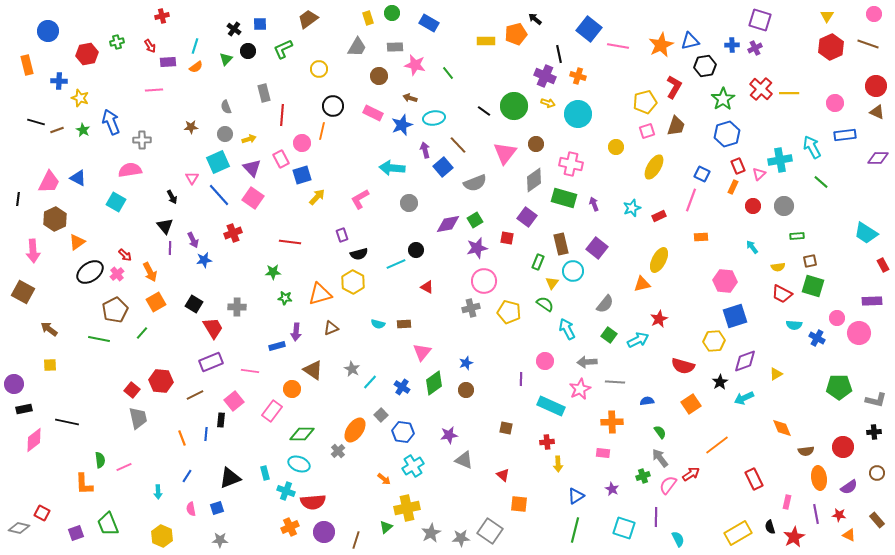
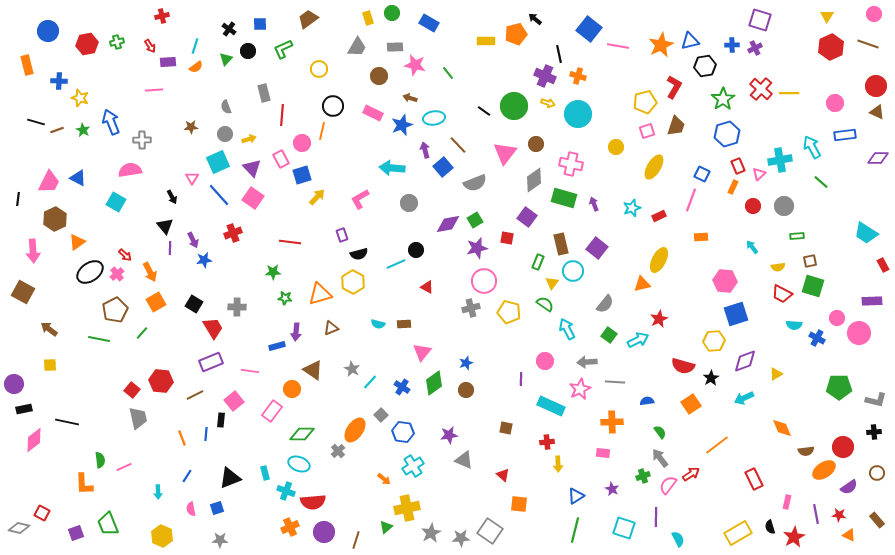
black cross at (234, 29): moved 5 px left
red hexagon at (87, 54): moved 10 px up
blue square at (735, 316): moved 1 px right, 2 px up
black star at (720, 382): moved 9 px left, 4 px up
orange ellipse at (819, 478): moved 5 px right, 8 px up; rotated 65 degrees clockwise
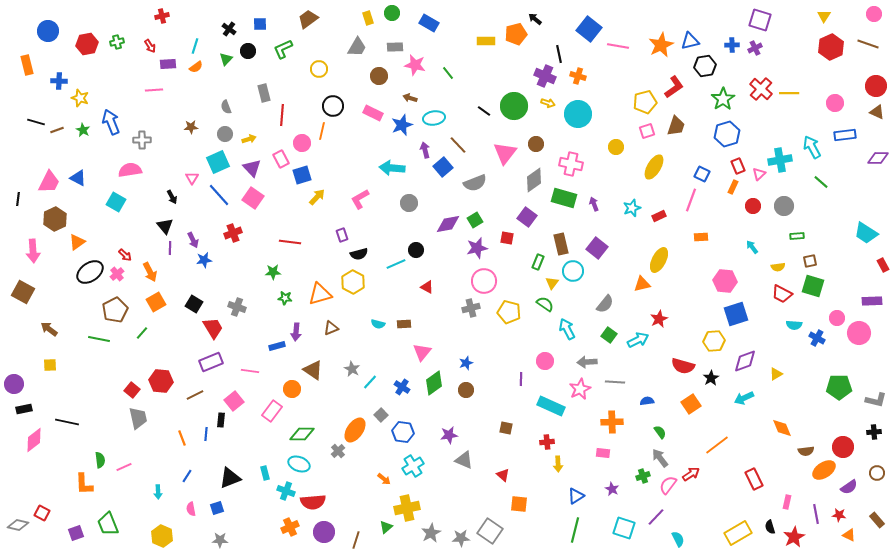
yellow triangle at (827, 16): moved 3 px left
purple rectangle at (168, 62): moved 2 px down
red L-shape at (674, 87): rotated 25 degrees clockwise
gray cross at (237, 307): rotated 18 degrees clockwise
purple line at (656, 517): rotated 42 degrees clockwise
gray diamond at (19, 528): moved 1 px left, 3 px up
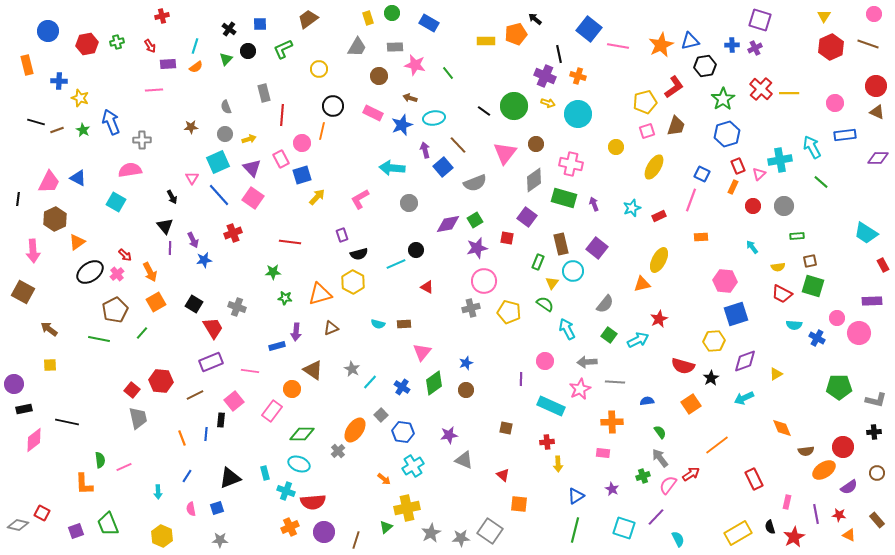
purple square at (76, 533): moved 2 px up
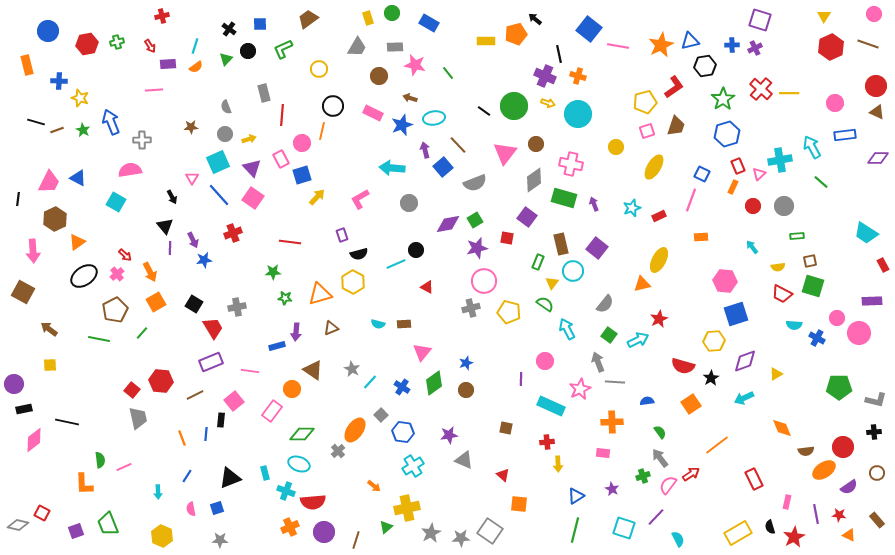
black ellipse at (90, 272): moved 6 px left, 4 px down
gray cross at (237, 307): rotated 30 degrees counterclockwise
gray arrow at (587, 362): moved 11 px right; rotated 72 degrees clockwise
orange arrow at (384, 479): moved 10 px left, 7 px down
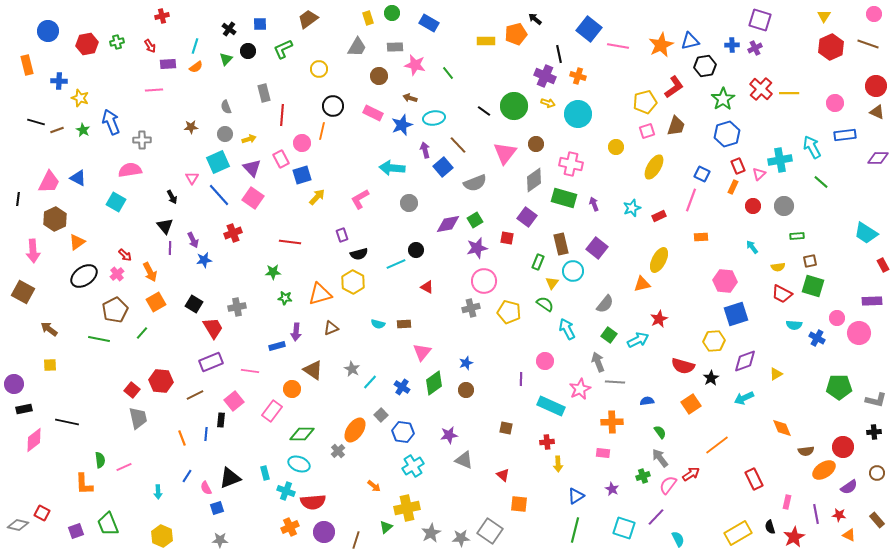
pink semicircle at (191, 509): moved 15 px right, 21 px up; rotated 16 degrees counterclockwise
